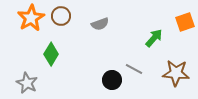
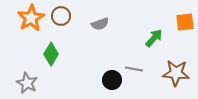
orange square: rotated 12 degrees clockwise
gray line: rotated 18 degrees counterclockwise
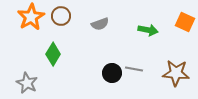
orange star: moved 1 px up
orange square: rotated 30 degrees clockwise
green arrow: moved 6 px left, 8 px up; rotated 60 degrees clockwise
green diamond: moved 2 px right
black circle: moved 7 px up
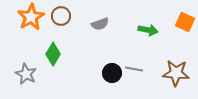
gray star: moved 1 px left, 9 px up
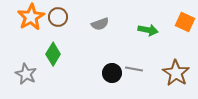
brown circle: moved 3 px left, 1 px down
brown star: rotated 28 degrees clockwise
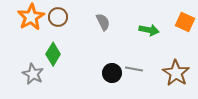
gray semicircle: moved 3 px right, 2 px up; rotated 96 degrees counterclockwise
green arrow: moved 1 px right
gray star: moved 7 px right
